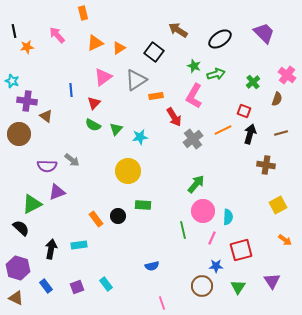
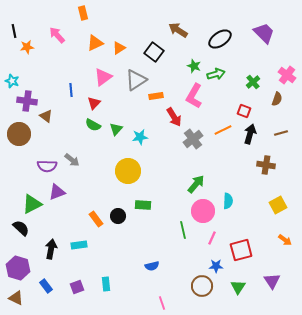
cyan semicircle at (228, 217): moved 16 px up
cyan rectangle at (106, 284): rotated 32 degrees clockwise
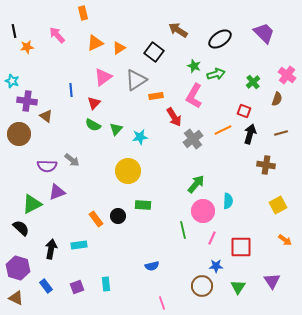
red square at (241, 250): moved 3 px up; rotated 15 degrees clockwise
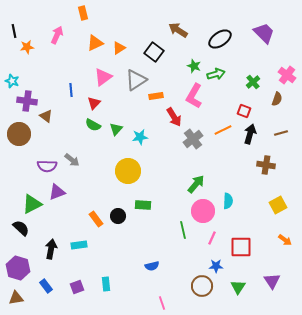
pink arrow at (57, 35): rotated 66 degrees clockwise
brown triangle at (16, 298): rotated 35 degrees counterclockwise
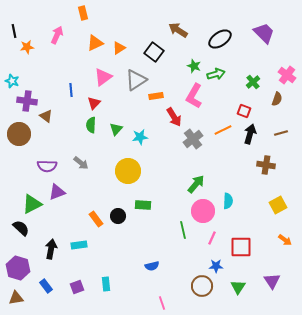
green semicircle at (93, 125): moved 2 px left; rotated 63 degrees clockwise
gray arrow at (72, 160): moved 9 px right, 3 px down
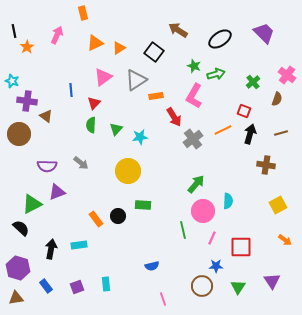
orange star at (27, 47): rotated 24 degrees counterclockwise
pink line at (162, 303): moved 1 px right, 4 px up
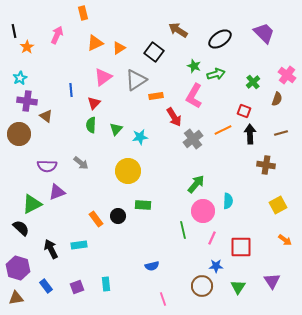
cyan star at (12, 81): moved 8 px right, 3 px up; rotated 24 degrees clockwise
black arrow at (250, 134): rotated 18 degrees counterclockwise
black arrow at (51, 249): rotated 36 degrees counterclockwise
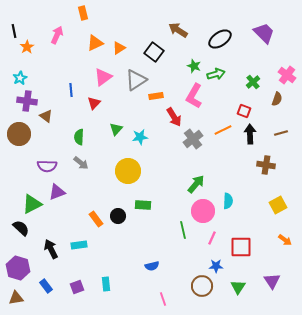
green semicircle at (91, 125): moved 12 px left, 12 px down
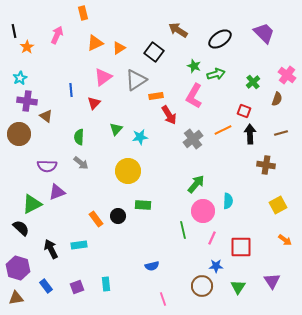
red arrow at (174, 117): moved 5 px left, 2 px up
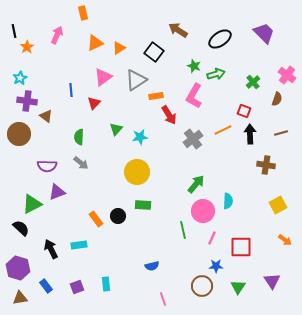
yellow circle at (128, 171): moved 9 px right, 1 px down
brown triangle at (16, 298): moved 4 px right
